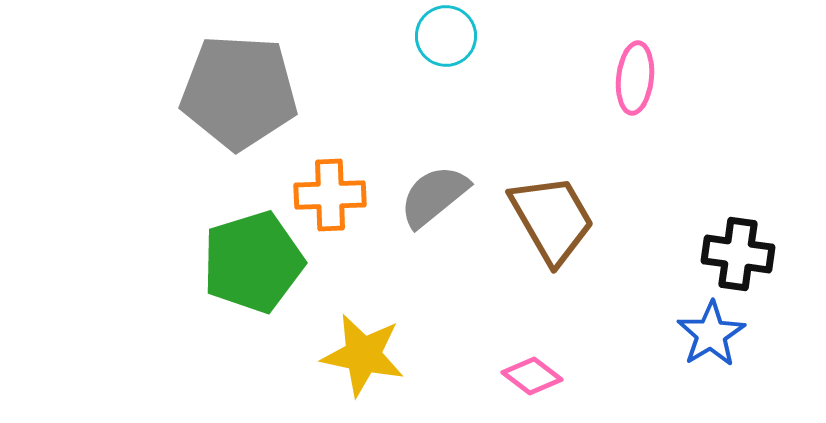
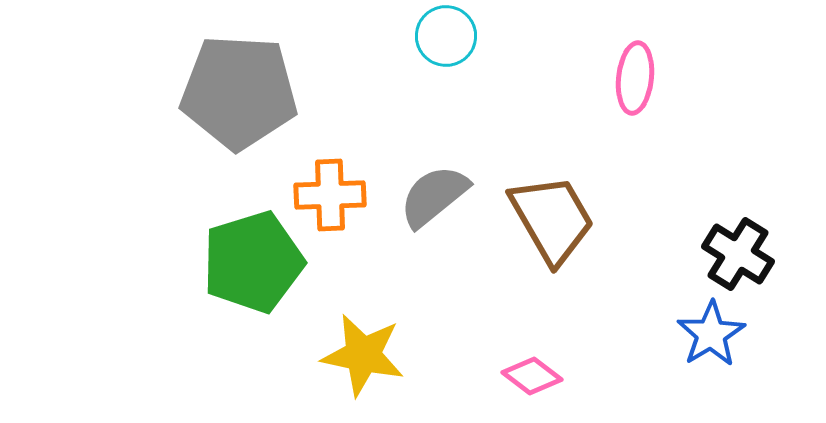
black cross: rotated 24 degrees clockwise
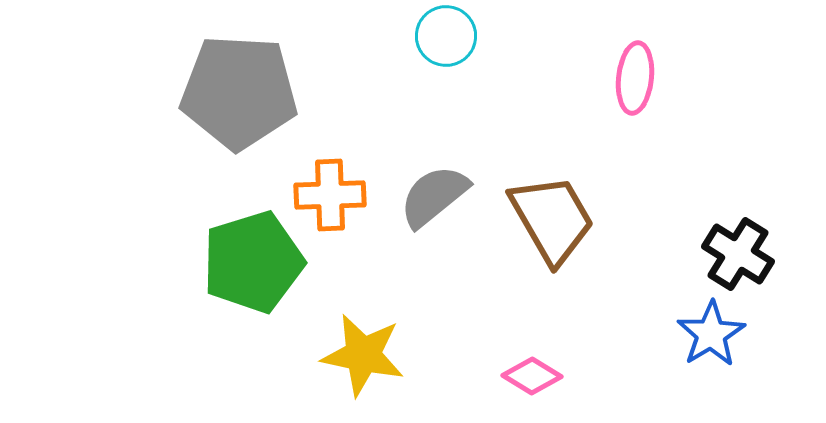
pink diamond: rotated 6 degrees counterclockwise
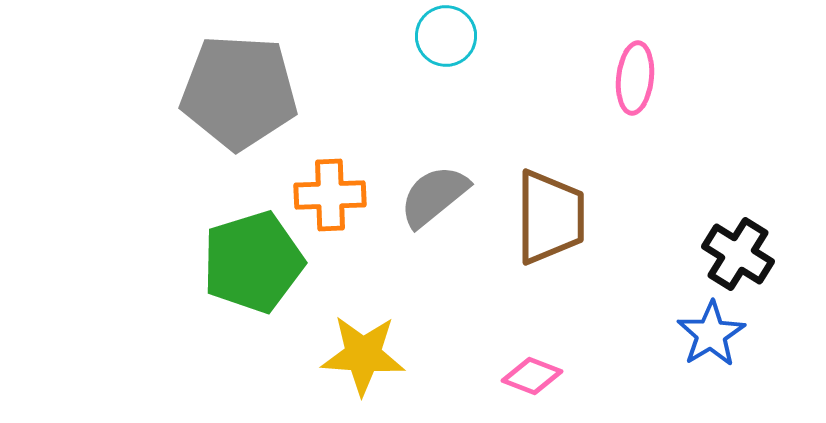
brown trapezoid: moved 2 px left, 2 px up; rotated 30 degrees clockwise
yellow star: rotated 8 degrees counterclockwise
pink diamond: rotated 10 degrees counterclockwise
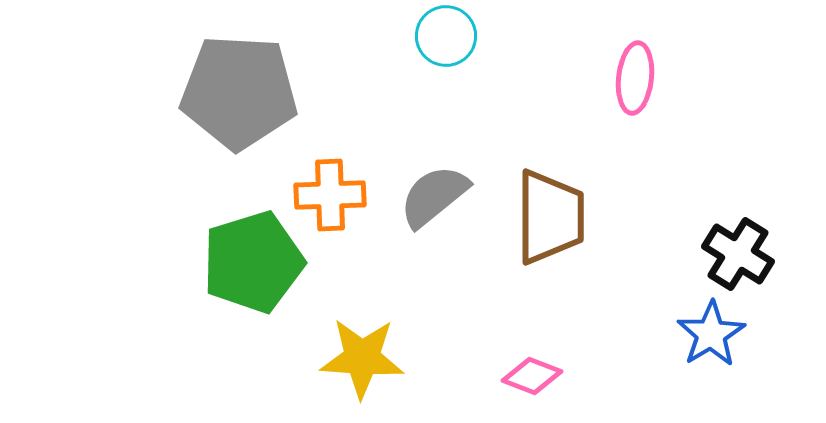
yellow star: moved 1 px left, 3 px down
